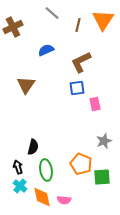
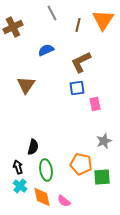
gray line: rotated 21 degrees clockwise
orange pentagon: rotated 10 degrees counterclockwise
pink semicircle: moved 1 px down; rotated 32 degrees clockwise
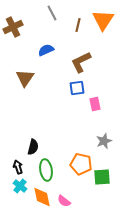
brown triangle: moved 1 px left, 7 px up
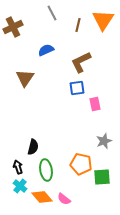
orange diamond: rotated 30 degrees counterclockwise
pink semicircle: moved 2 px up
